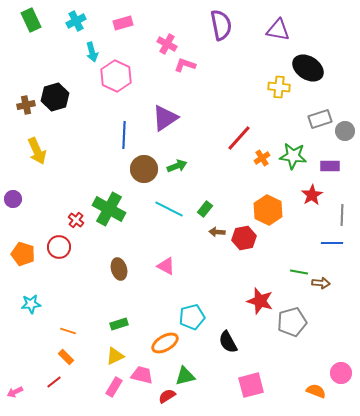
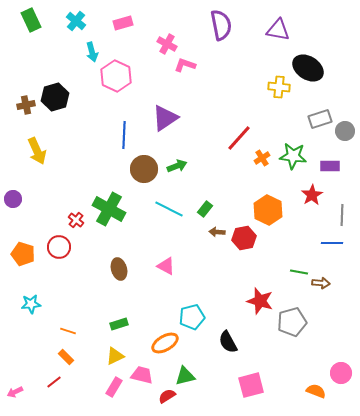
cyan cross at (76, 21): rotated 24 degrees counterclockwise
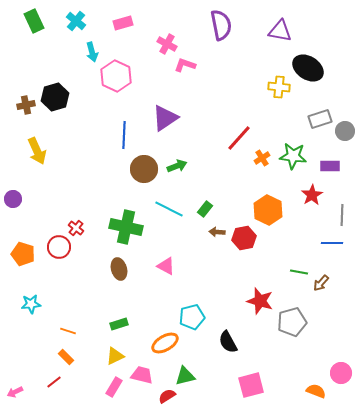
green rectangle at (31, 20): moved 3 px right, 1 px down
purple triangle at (278, 30): moved 2 px right, 1 px down
green cross at (109, 209): moved 17 px right, 18 px down; rotated 16 degrees counterclockwise
red cross at (76, 220): moved 8 px down
brown arrow at (321, 283): rotated 126 degrees clockwise
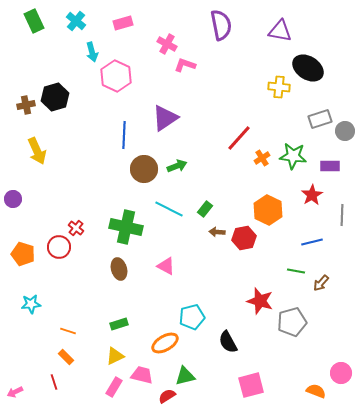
blue line at (332, 243): moved 20 px left, 1 px up; rotated 15 degrees counterclockwise
green line at (299, 272): moved 3 px left, 1 px up
red line at (54, 382): rotated 70 degrees counterclockwise
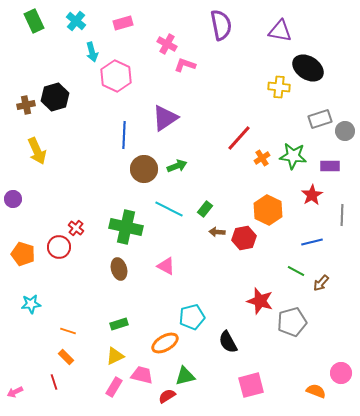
green line at (296, 271): rotated 18 degrees clockwise
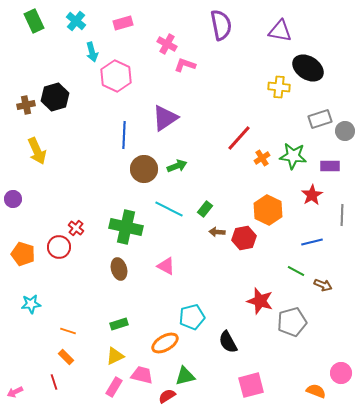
brown arrow at (321, 283): moved 2 px right, 2 px down; rotated 108 degrees counterclockwise
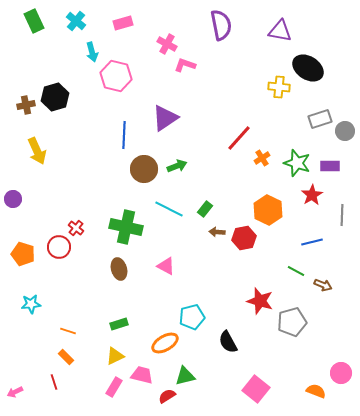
pink hexagon at (116, 76): rotated 12 degrees counterclockwise
green star at (293, 156): moved 4 px right, 7 px down; rotated 12 degrees clockwise
pink square at (251, 385): moved 5 px right, 4 px down; rotated 36 degrees counterclockwise
